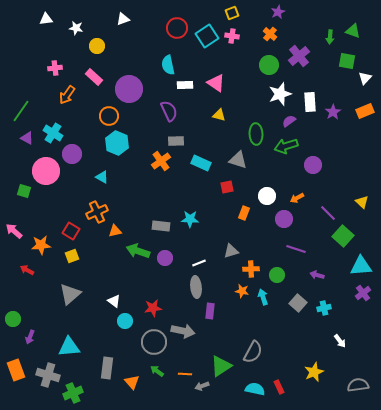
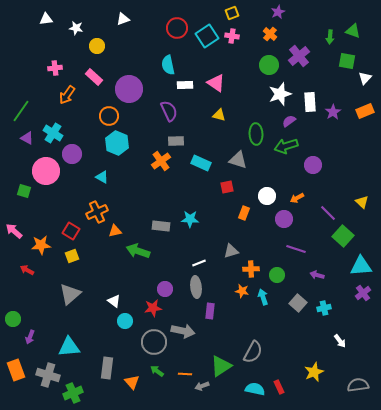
purple circle at (165, 258): moved 31 px down
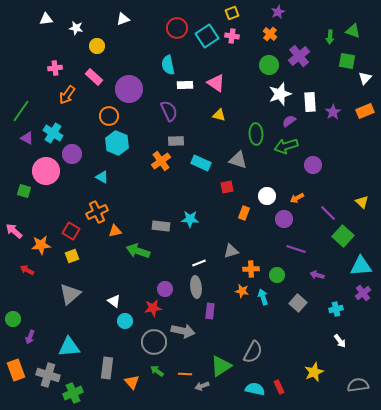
cyan cross at (324, 308): moved 12 px right, 1 px down
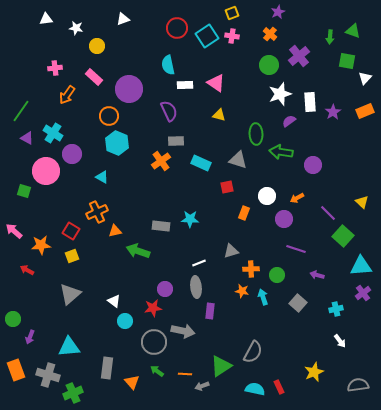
green arrow at (286, 146): moved 5 px left, 6 px down; rotated 25 degrees clockwise
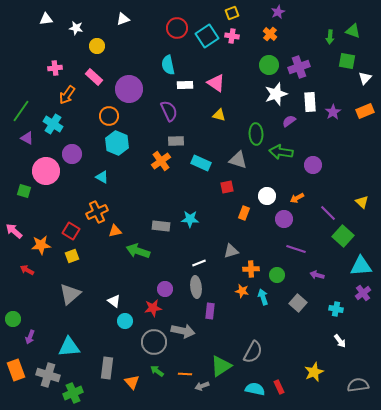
purple cross at (299, 56): moved 11 px down; rotated 20 degrees clockwise
white star at (280, 94): moved 4 px left
cyan cross at (53, 133): moved 9 px up
cyan cross at (336, 309): rotated 24 degrees clockwise
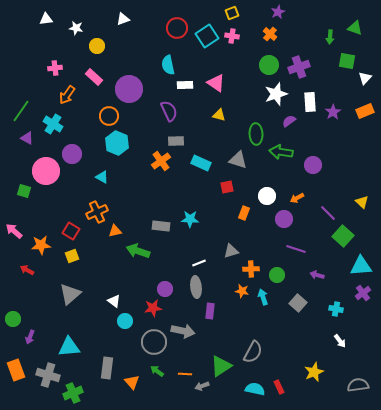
green triangle at (353, 31): moved 2 px right, 3 px up
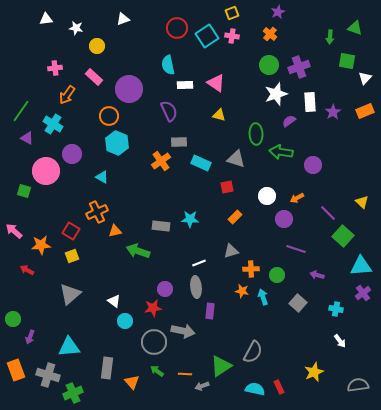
gray rectangle at (176, 141): moved 3 px right, 1 px down
gray triangle at (238, 160): moved 2 px left, 1 px up
orange rectangle at (244, 213): moved 9 px left, 4 px down; rotated 24 degrees clockwise
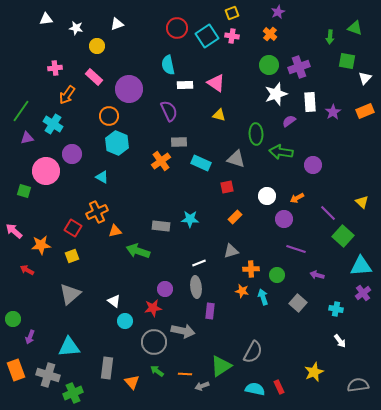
white triangle at (123, 19): moved 6 px left, 5 px down
purple triangle at (27, 138): rotated 40 degrees counterclockwise
red square at (71, 231): moved 2 px right, 3 px up
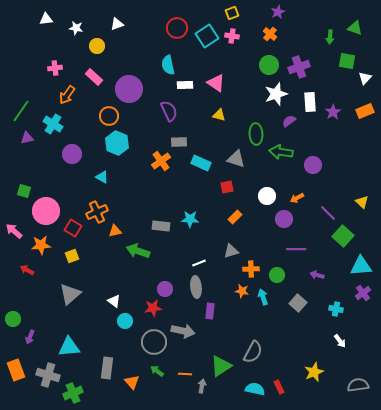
pink circle at (46, 171): moved 40 px down
purple line at (296, 249): rotated 18 degrees counterclockwise
gray arrow at (202, 386): rotated 120 degrees clockwise
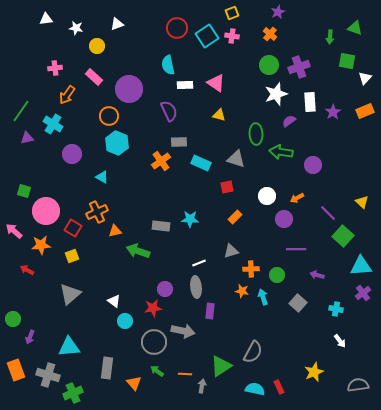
orange triangle at (132, 382): moved 2 px right, 1 px down
